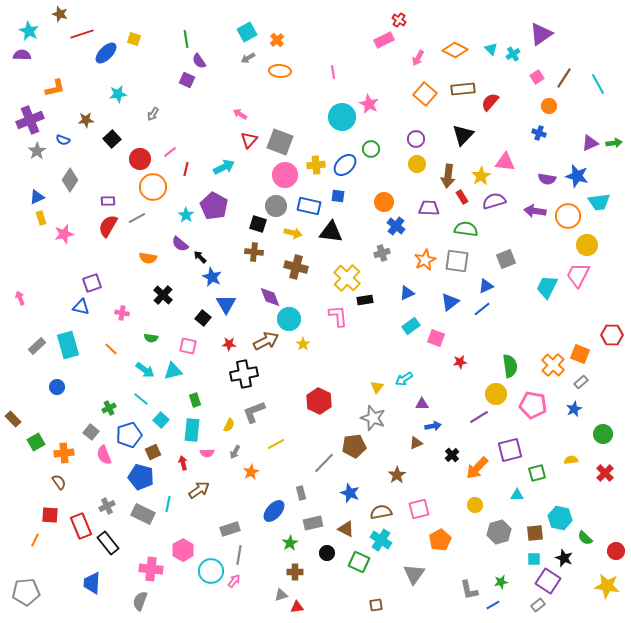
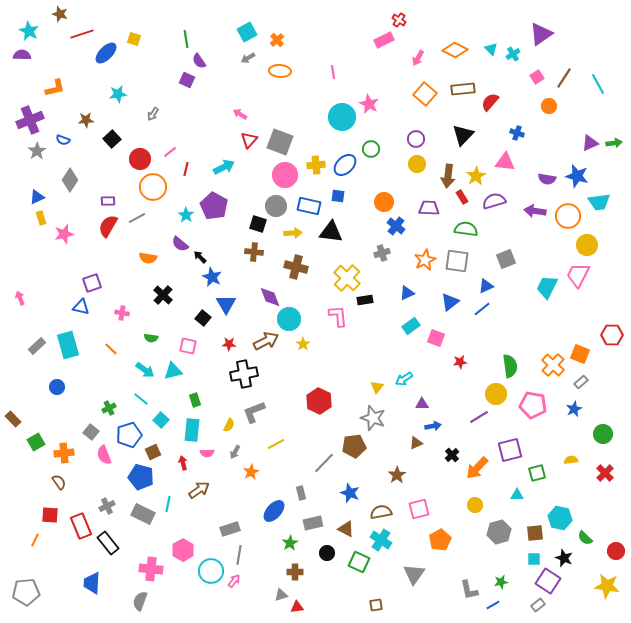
blue cross at (539, 133): moved 22 px left
yellow star at (481, 176): moved 5 px left
yellow arrow at (293, 233): rotated 18 degrees counterclockwise
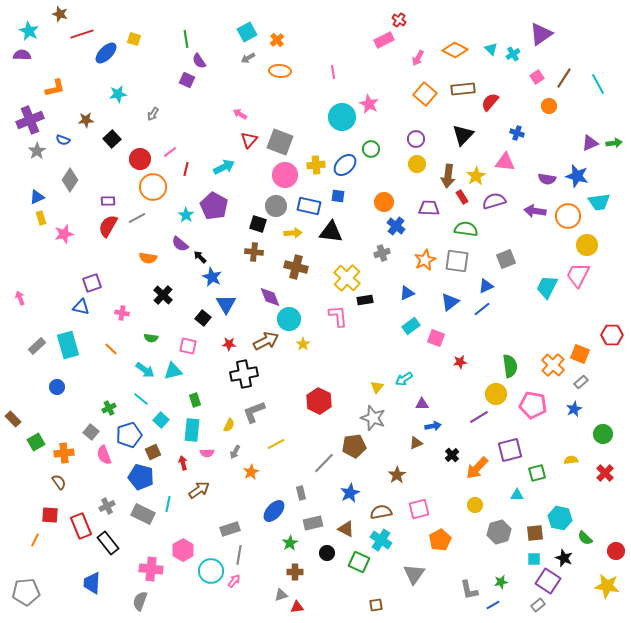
blue star at (350, 493): rotated 24 degrees clockwise
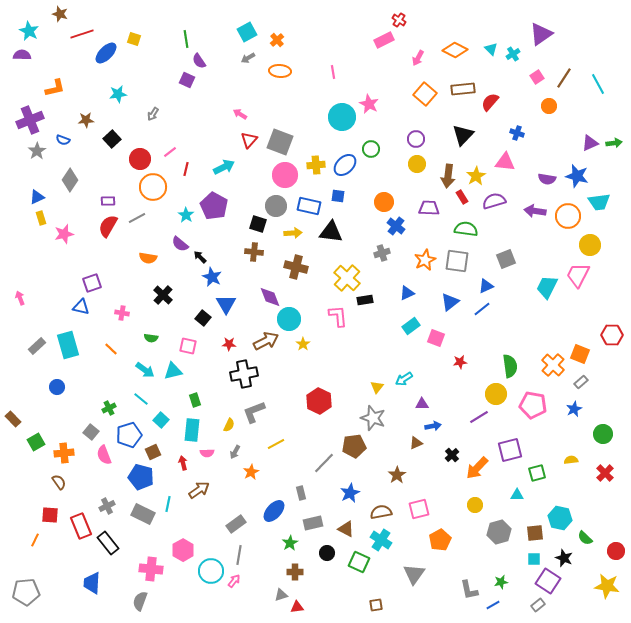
yellow circle at (587, 245): moved 3 px right
gray rectangle at (230, 529): moved 6 px right, 5 px up; rotated 18 degrees counterclockwise
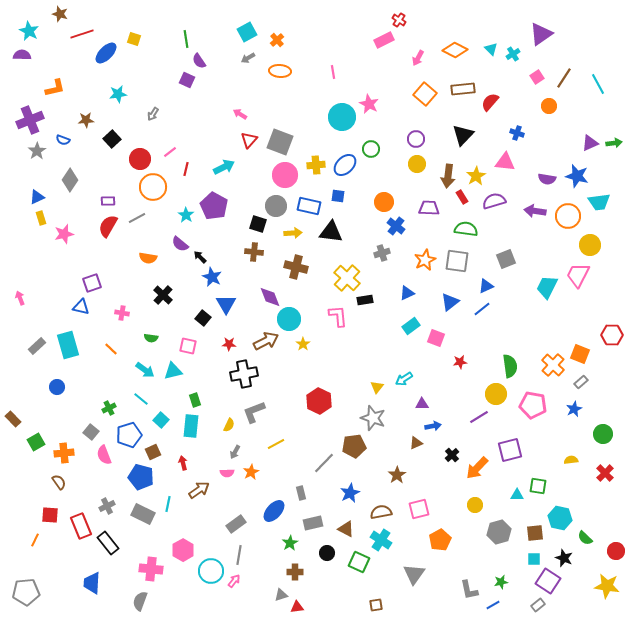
cyan rectangle at (192, 430): moved 1 px left, 4 px up
pink semicircle at (207, 453): moved 20 px right, 20 px down
green square at (537, 473): moved 1 px right, 13 px down; rotated 24 degrees clockwise
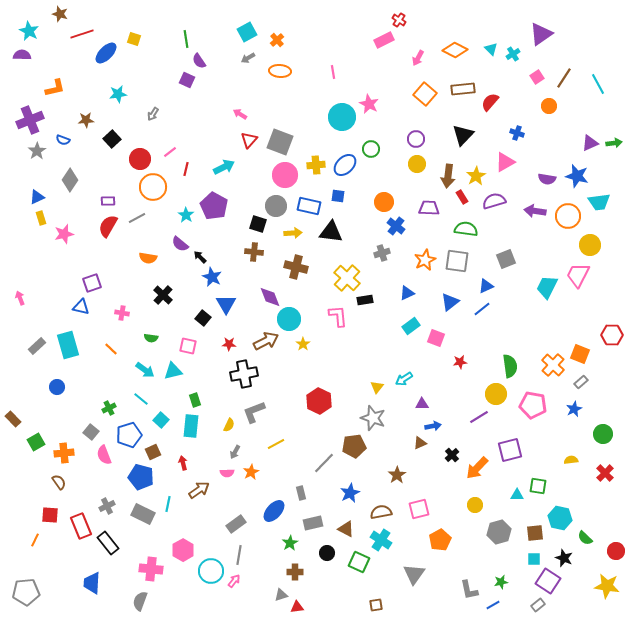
pink triangle at (505, 162): rotated 35 degrees counterclockwise
brown triangle at (416, 443): moved 4 px right
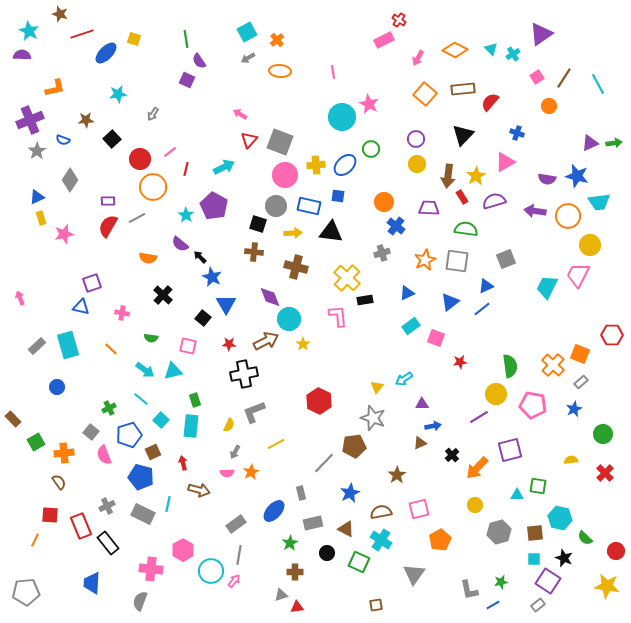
brown arrow at (199, 490): rotated 50 degrees clockwise
